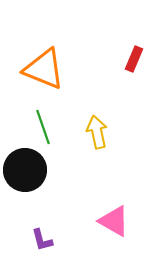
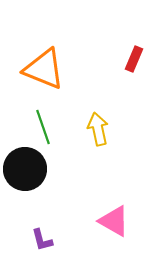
yellow arrow: moved 1 px right, 3 px up
black circle: moved 1 px up
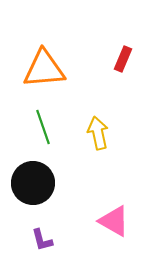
red rectangle: moved 11 px left
orange triangle: rotated 27 degrees counterclockwise
yellow arrow: moved 4 px down
black circle: moved 8 px right, 14 px down
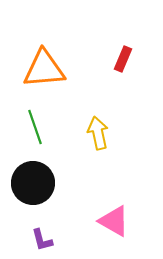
green line: moved 8 px left
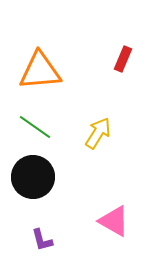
orange triangle: moved 4 px left, 2 px down
green line: rotated 36 degrees counterclockwise
yellow arrow: rotated 44 degrees clockwise
black circle: moved 6 px up
